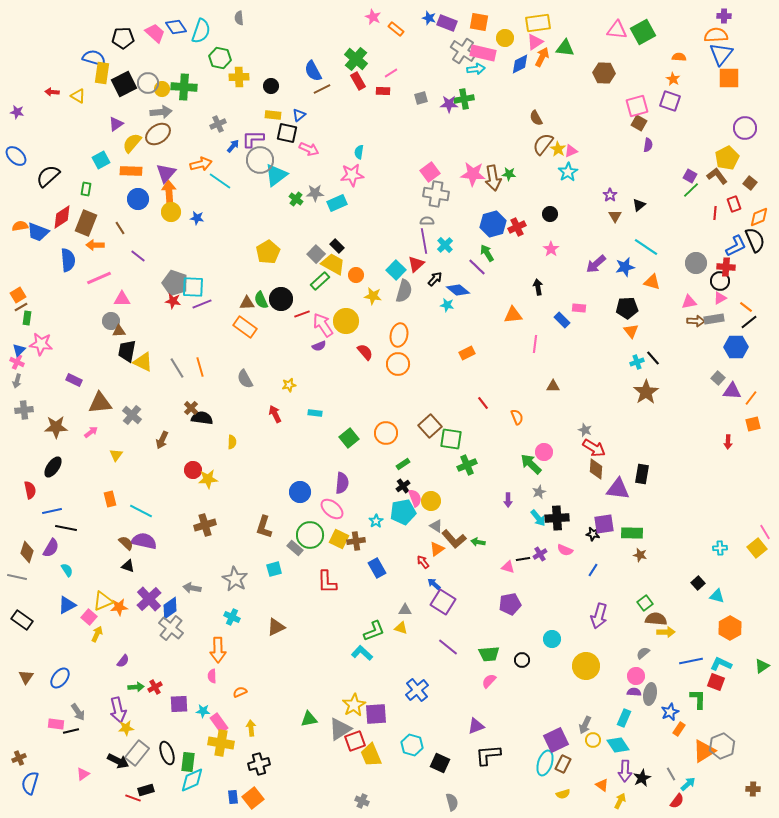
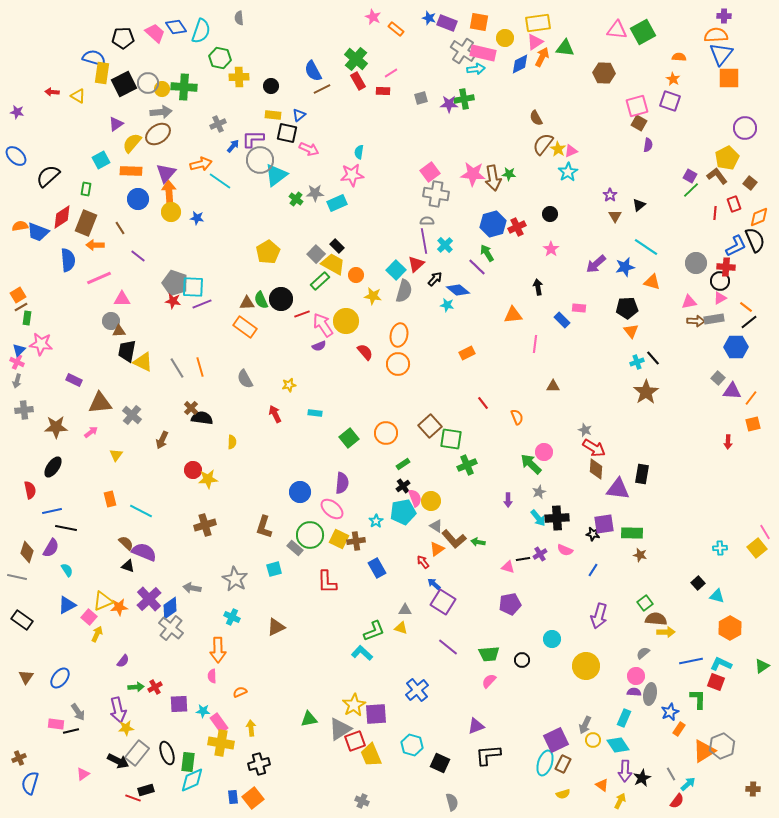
purple semicircle at (144, 541): moved 11 px down; rotated 10 degrees clockwise
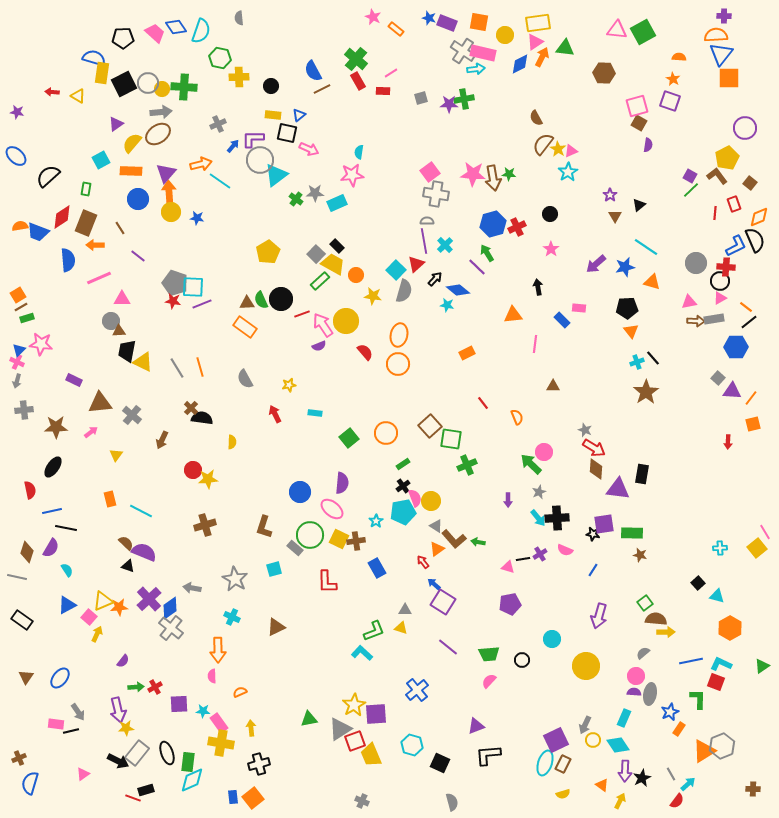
yellow circle at (505, 38): moved 3 px up
green rectangle at (27, 318): rotated 64 degrees clockwise
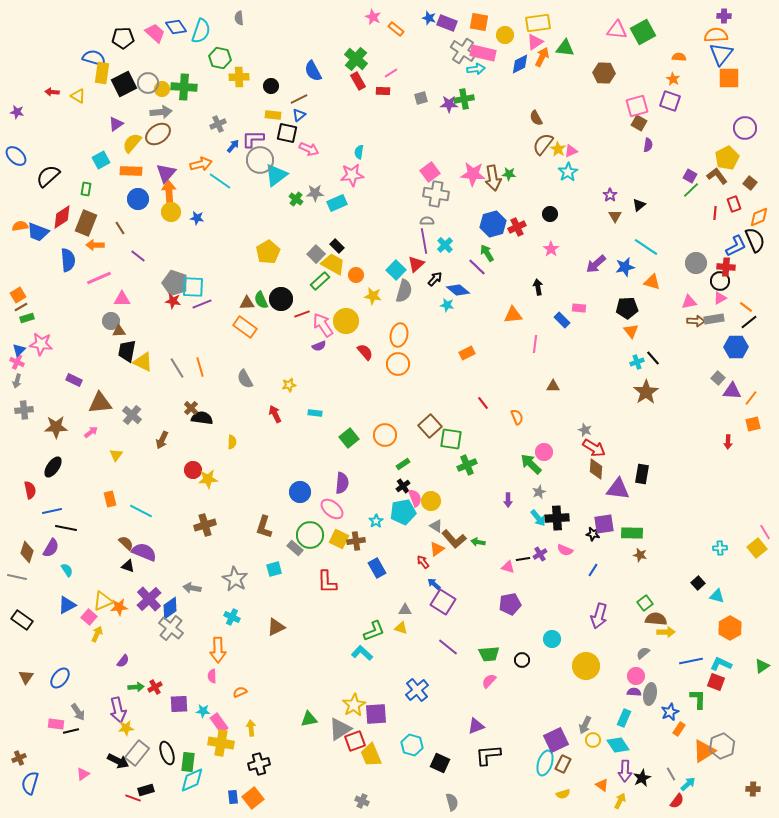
brown line at (322, 89): moved 23 px left, 10 px down
orange circle at (386, 433): moved 1 px left, 2 px down
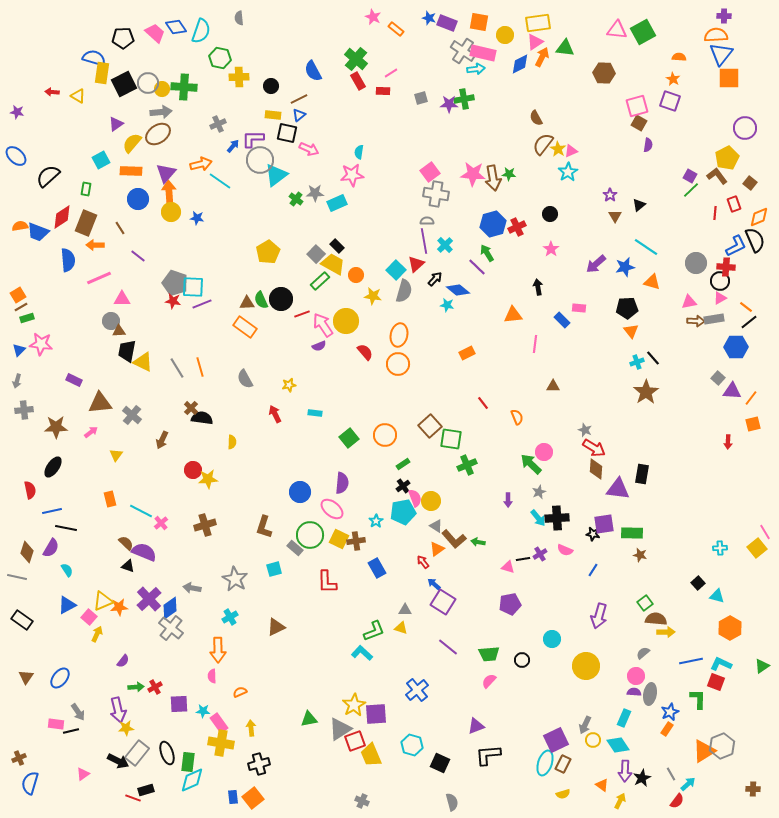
pink cross at (17, 362): moved 144 px right, 161 px down; rotated 24 degrees clockwise
cyan cross at (232, 617): moved 2 px left; rotated 35 degrees clockwise
orange rectangle at (679, 729): moved 12 px left
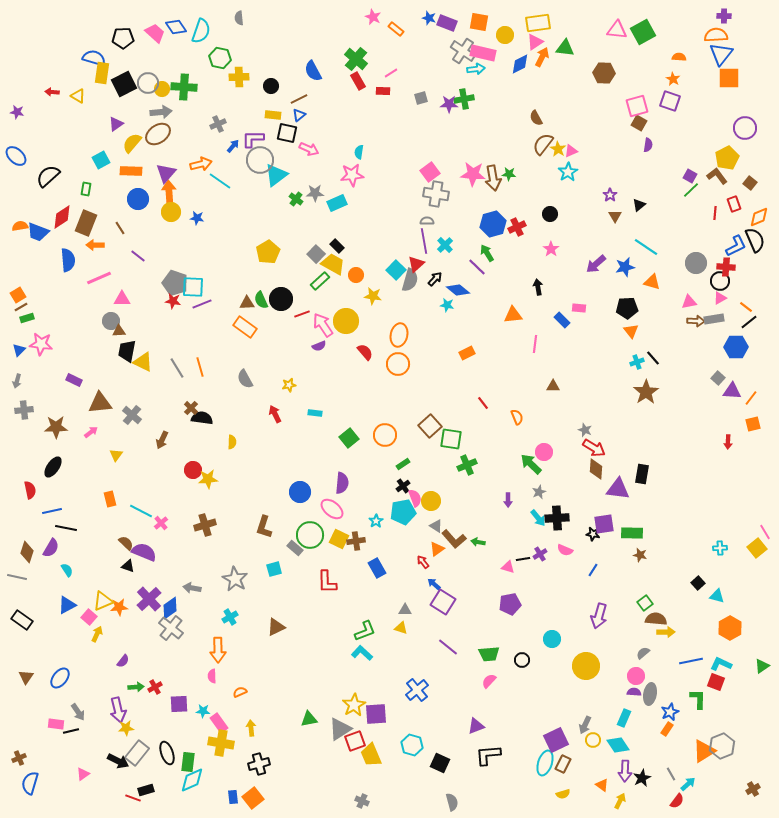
gray semicircle at (404, 291): moved 6 px right, 11 px up
green L-shape at (374, 631): moved 9 px left
brown cross at (753, 789): rotated 32 degrees counterclockwise
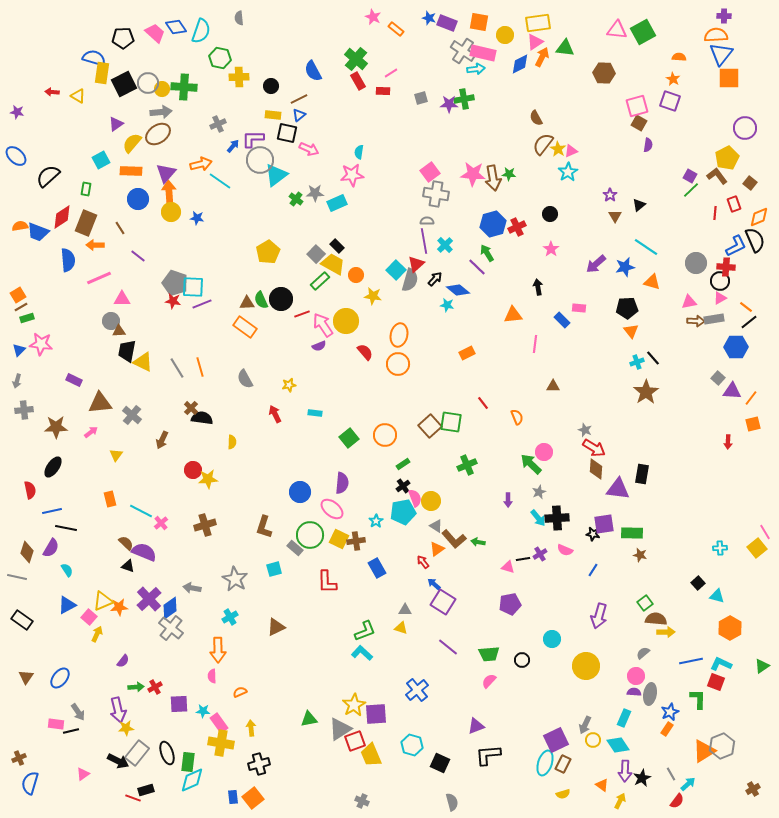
green square at (451, 439): moved 17 px up
